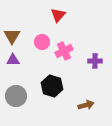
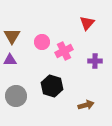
red triangle: moved 29 px right, 8 px down
purple triangle: moved 3 px left
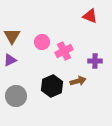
red triangle: moved 3 px right, 7 px up; rotated 49 degrees counterclockwise
purple triangle: rotated 24 degrees counterclockwise
black hexagon: rotated 20 degrees clockwise
brown arrow: moved 8 px left, 24 px up
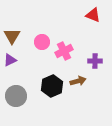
red triangle: moved 3 px right, 1 px up
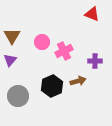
red triangle: moved 1 px left, 1 px up
purple triangle: rotated 24 degrees counterclockwise
gray circle: moved 2 px right
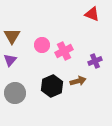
pink circle: moved 3 px down
purple cross: rotated 24 degrees counterclockwise
gray circle: moved 3 px left, 3 px up
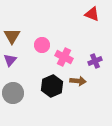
pink cross: moved 6 px down; rotated 36 degrees counterclockwise
brown arrow: rotated 21 degrees clockwise
gray circle: moved 2 px left
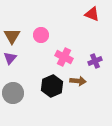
pink circle: moved 1 px left, 10 px up
purple triangle: moved 2 px up
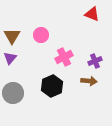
pink cross: rotated 36 degrees clockwise
brown arrow: moved 11 px right
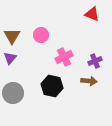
black hexagon: rotated 25 degrees counterclockwise
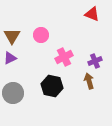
purple triangle: rotated 24 degrees clockwise
brown arrow: rotated 112 degrees counterclockwise
